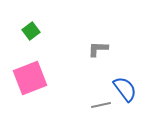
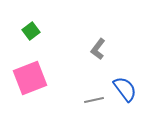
gray L-shape: rotated 55 degrees counterclockwise
gray line: moved 7 px left, 5 px up
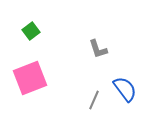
gray L-shape: rotated 55 degrees counterclockwise
gray line: rotated 54 degrees counterclockwise
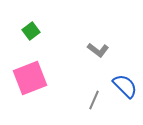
gray L-shape: moved 1 px down; rotated 35 degrees counterclockwise
blue semicircle: moved 3 px up; rotated 8 degrees counterclockwise
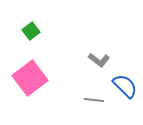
gray L-shape: moved 1 px right, 10 px down
pink square: rotated 16 degrees counterclockwise
gray line: rotated 72 degrees clockwise
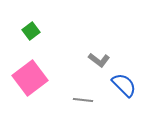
blue semicircle: moved 1 px left, 1 px up
gray line: moved 11 px left
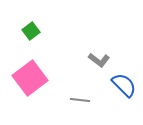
gray line: moved 3 px left
